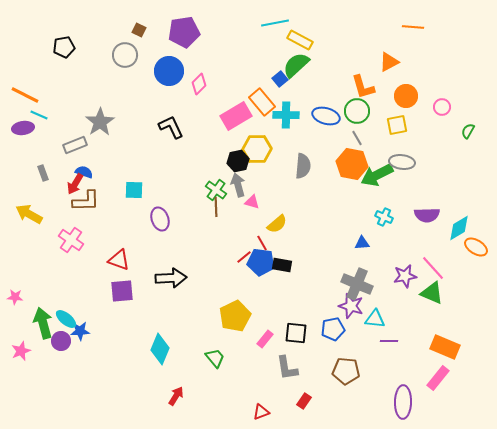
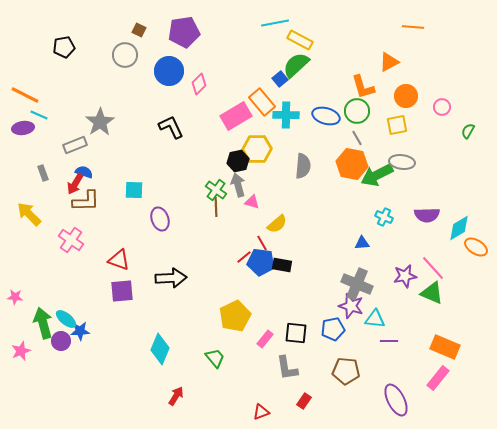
yellow arrow at (29, 214): rotated 16 degrees clockwise
purple ellipse at (403, 402): moved 7 px left, 2 px up; rotated 28 degrees counterclockwise
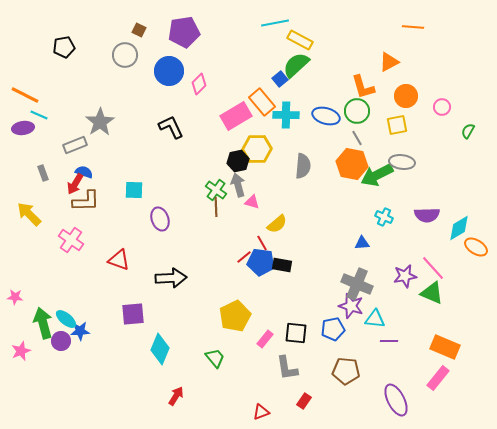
purple square at (122, 291): moved 11 px right, 23 px down
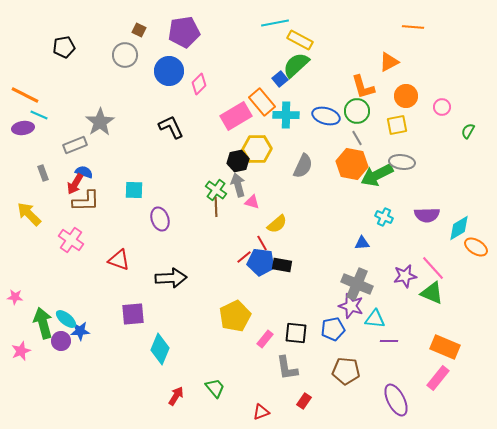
gray semicircle at (303, 166): rotated 20 degrees clockwise
green trapezoid at (215, 358): moved 30 px down
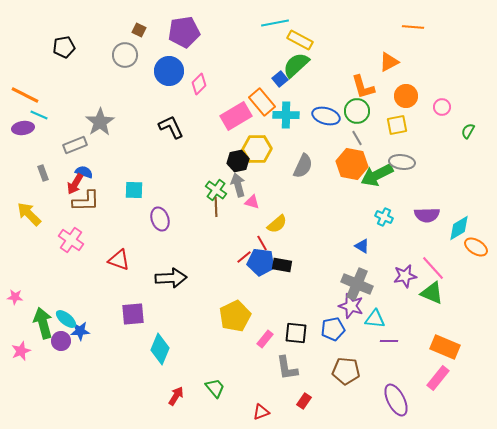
blue triangle at (362, 243): moved 3 px down; rotated 35 degrees clockwise
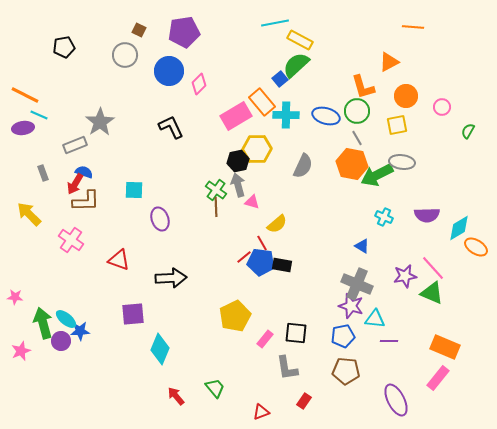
blue pentagon at (333, 329): moved 10 px right, 7 px down
red arrow at (176, 396): rotated 72 degrees counterclockwise
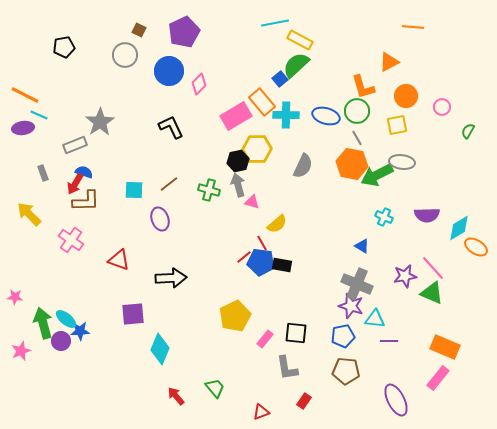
purple pentagon at (184, 32): rotated 16 degrees counterclockwise
green cross at (216, 190): moved 7 px left; rotated 20 degrees counterclockwise
brown line at (216, 207): moved 47 px left, 23 px up; rotated 54 degrees clockwise
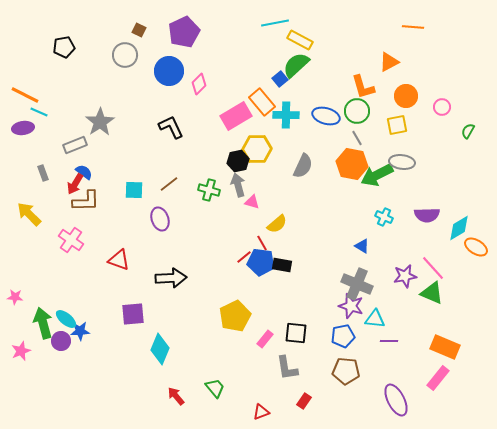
cyan line at (39, 115): moved 3 px up
blue semicircle at (84, 172): rotated 18 degrees clockwise
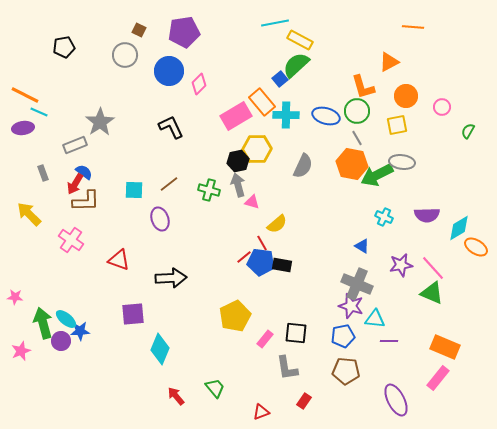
purple pentagon at (184, 32): rotated 16 degrees clockwise
purple star at (405, 276): moved 4 px left, 11 px up
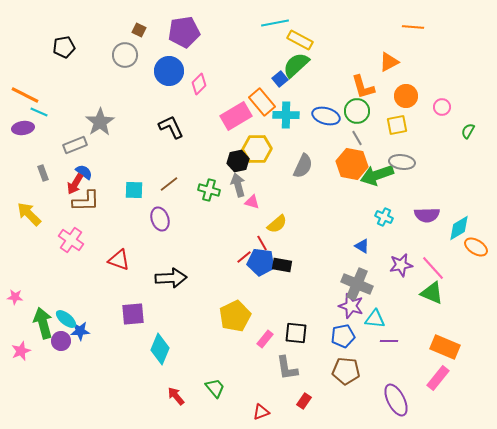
green arrow at (377, 175): rotated 8 degrees clockwise
